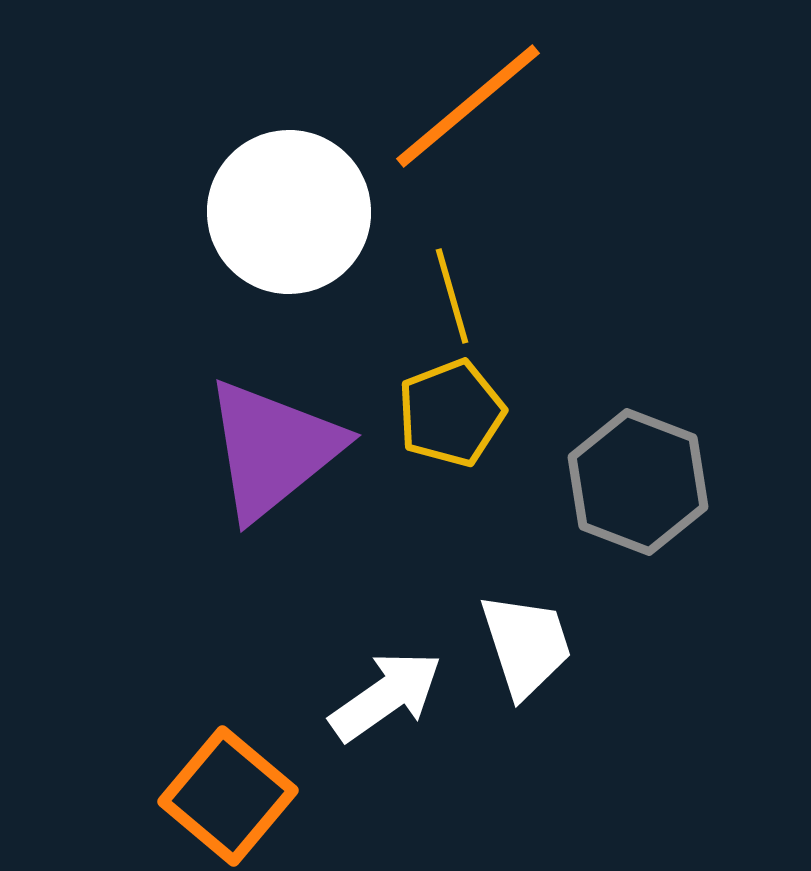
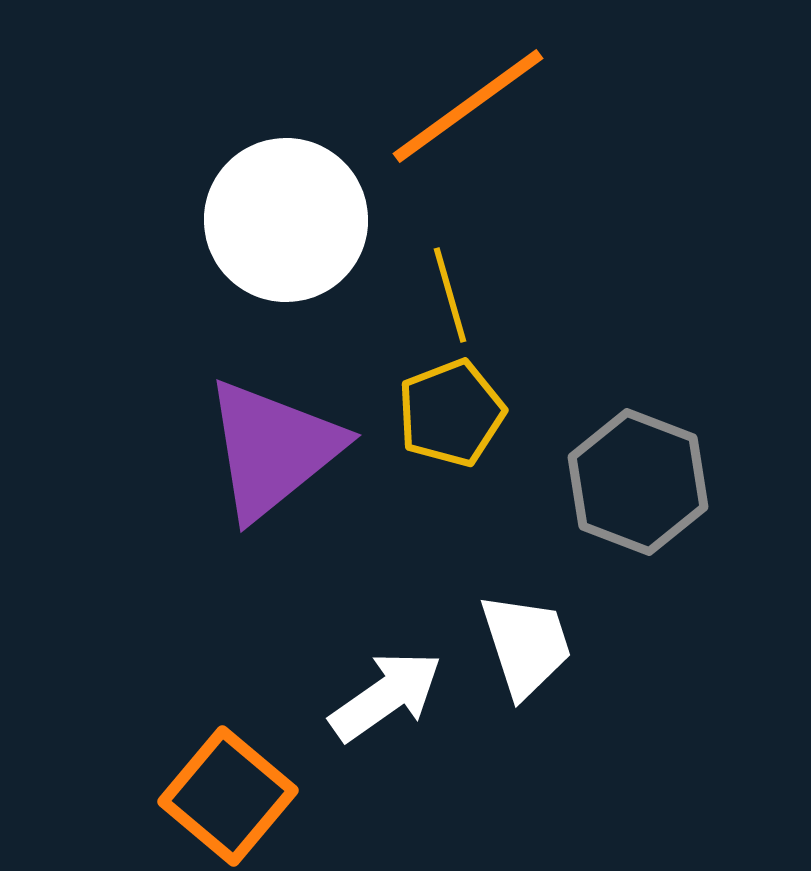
orange line: rotated 4 degrees clockwise
white circle: moved 3 px left, 8 px down
yellow line: moved 2 px left, 1 px up
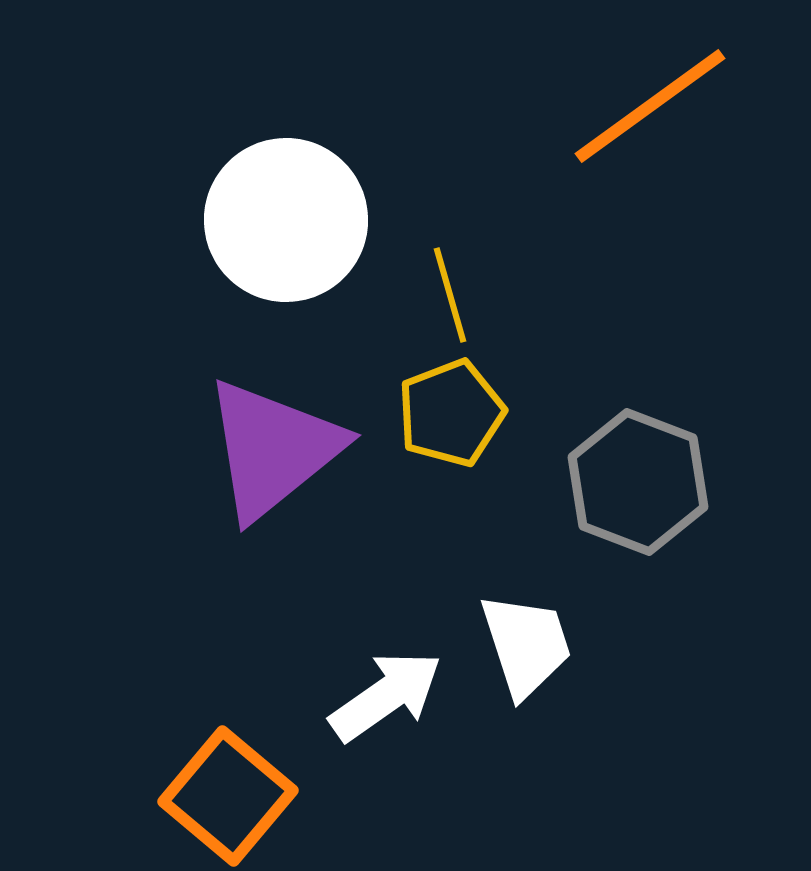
orange line: moved 182 px right
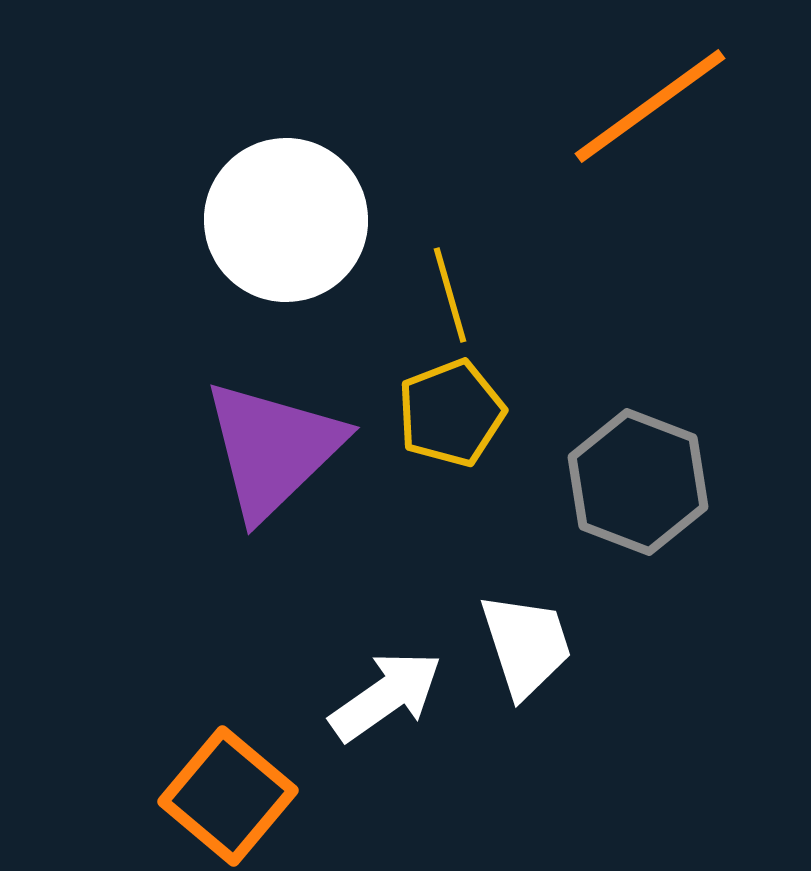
purple triangle: rotated 5 degrees counterclockwise
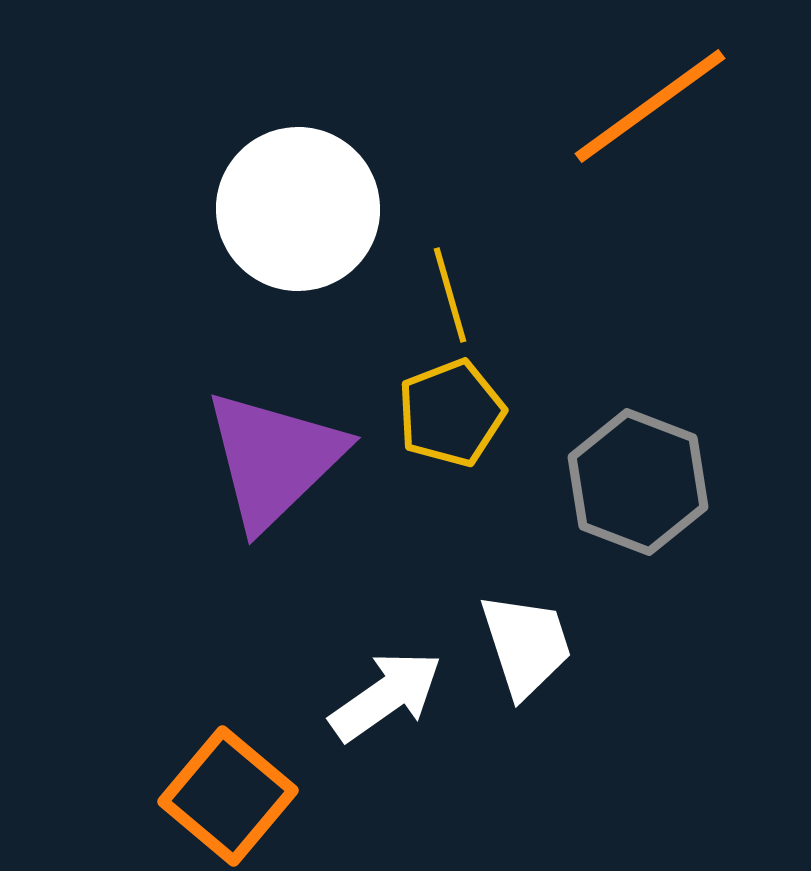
white circle: moved 12 px right, 11 px up
purple triangle: moved 1 px right, 10 px down
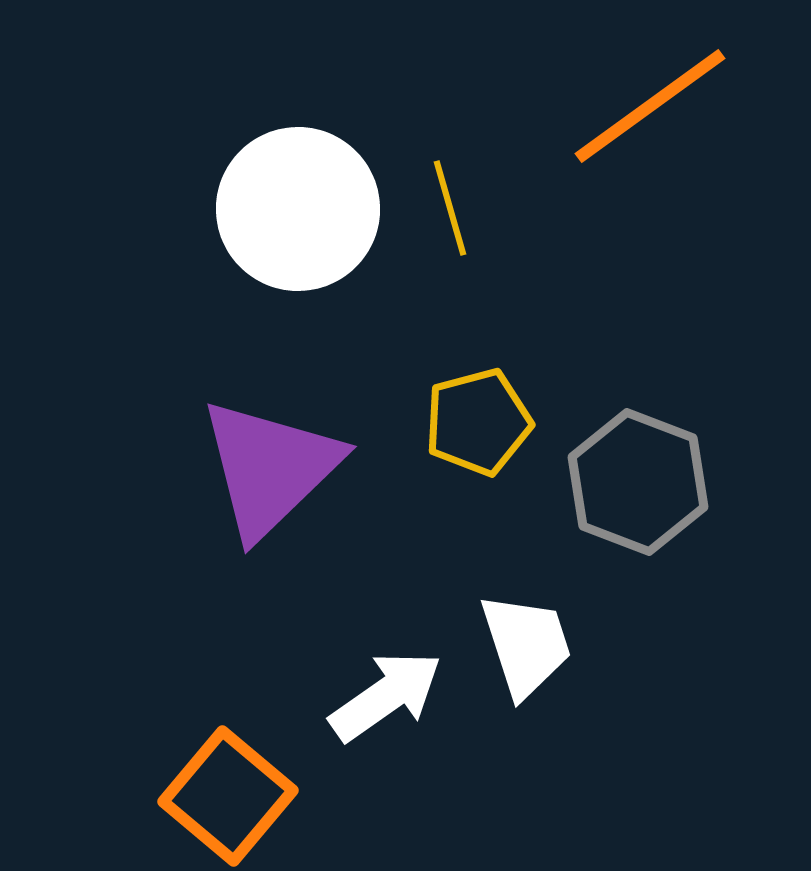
yellow line: moved 87 px up
yellow pentagon: moved 27 px right, 9 px down; rotated 6 degrees clockwise
purple triangle: moved 4 px left, 9 px down
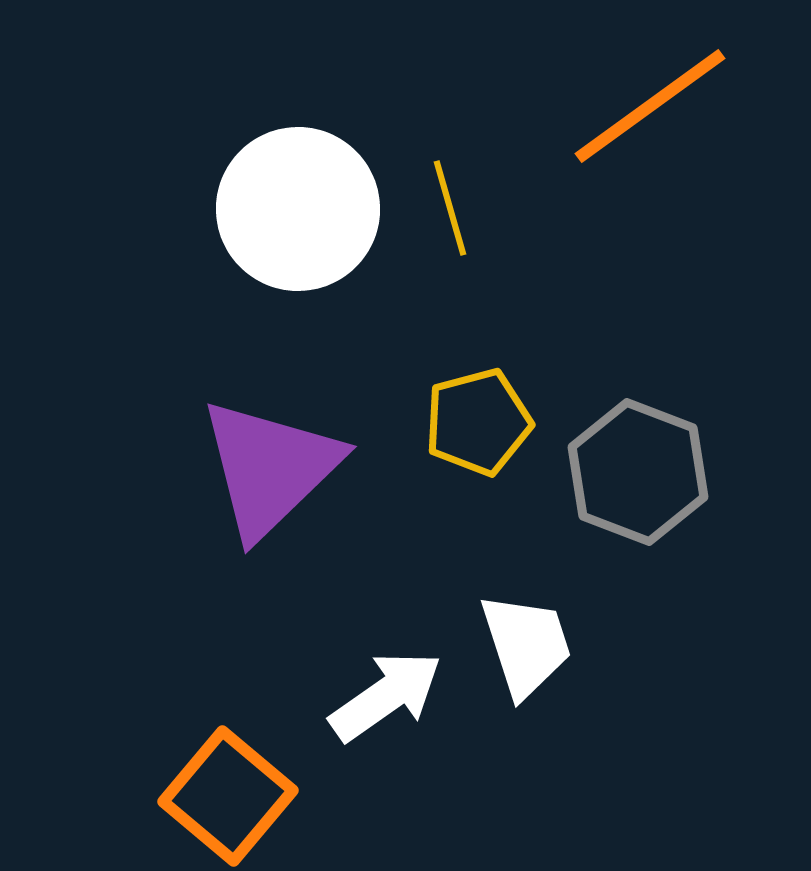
gray hexagon: moved 10 px up
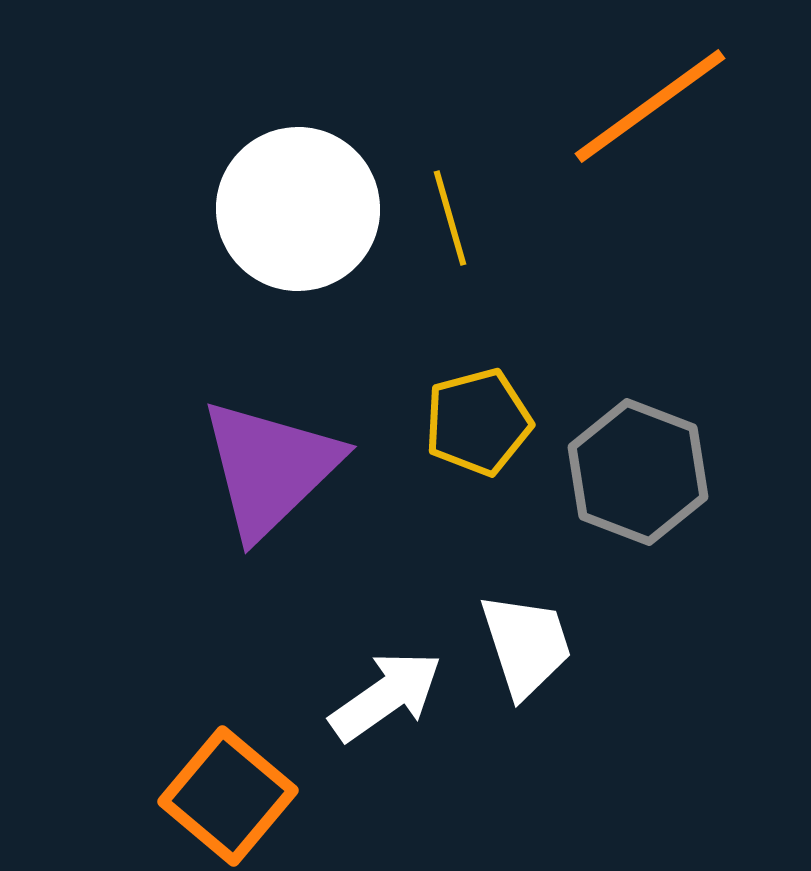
yellow line: moved 10 px down
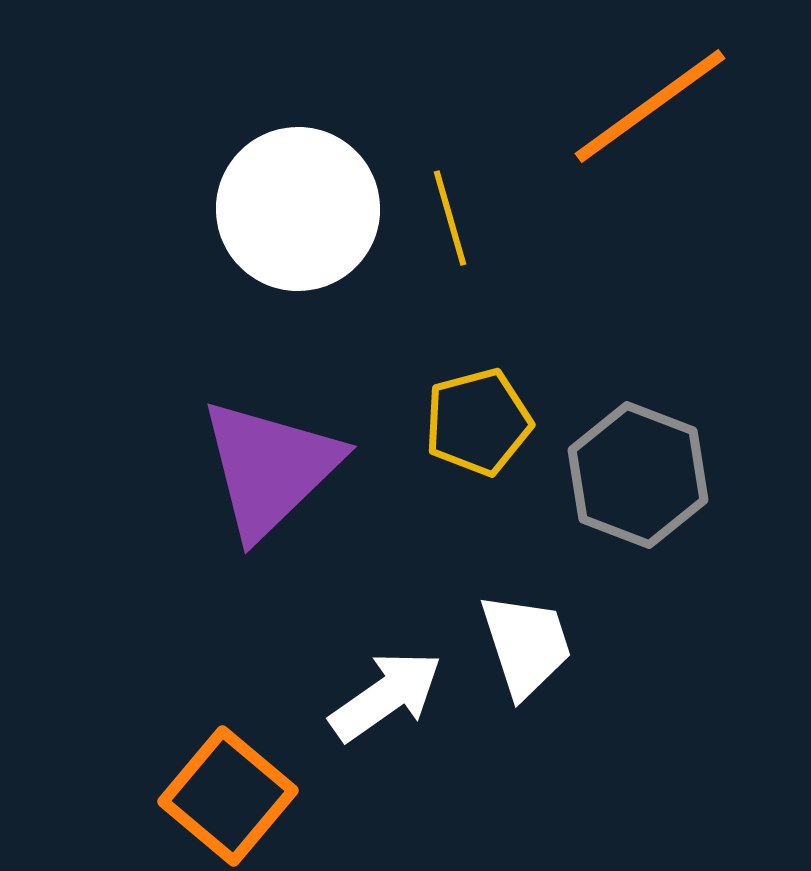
gray hexagon: moved 3 px down
